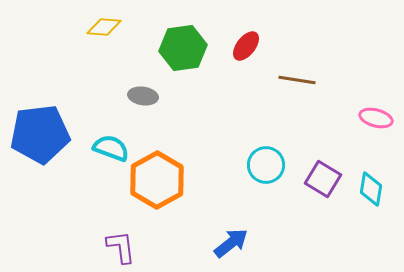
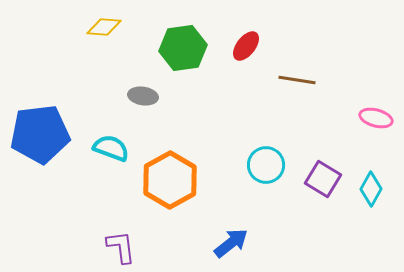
orange hexagon: moved 13 px right
cyan diamond: rotated 20 degrees clockwise
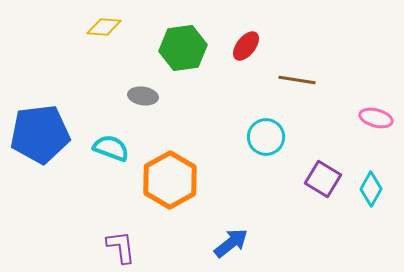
cyan circle: moved 28 px up
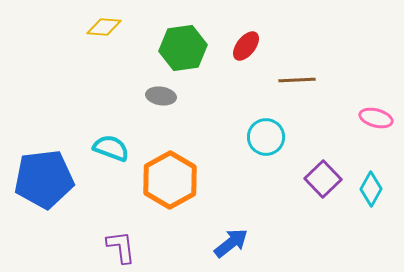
brown line: rotated 12 degrees counterclockwise
gray ellipse: moved 18 px right
blue pentagon: moved 4 px right, 45 px down
purple square: rotated 15 degrees clockwise
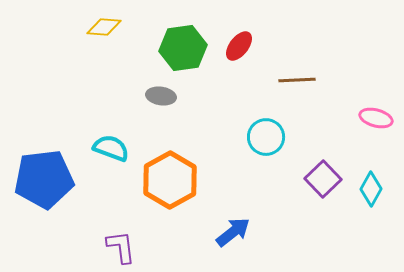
red ellipse: moved 7 px left
blue arrow: moved 2 px right, 11 px up
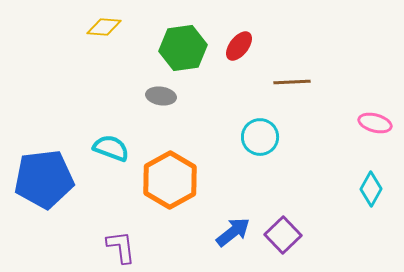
brown line: moved 5 px left, 2 px down
pink ellipse: moved 1 px left, 5 px down
cyan circle: moved 6 px left
purple square: moved 40 px left, 56 px down
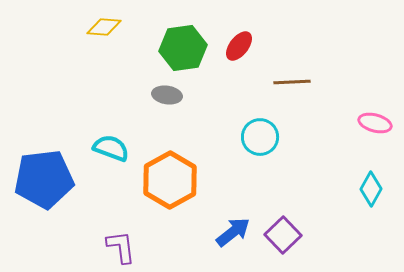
gray ellipse: moved 6 px right, 1 px up
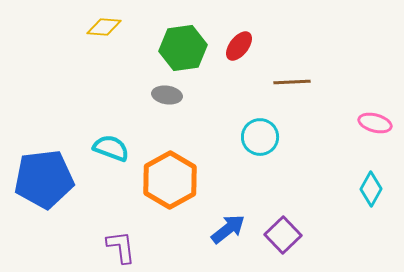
blue arrow: moved 5 px left, 3 px up
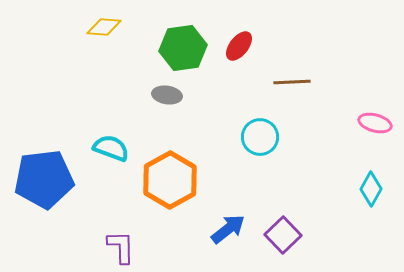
purple L-shape: rotated 6 degrees clockwise
